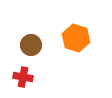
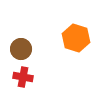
brown circle: moved 10 px left, 4 px down
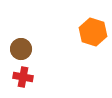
orange hexagon: moved 17 px right, 6 px up
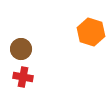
orange hexagon: moved 2 px left
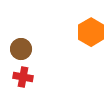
orange hexagon: rotated 12 degrees clockwise
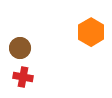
brown circle: moved 1 px left, 1 px up
